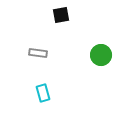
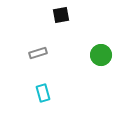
gray rectangle: rotated 24 degrees counterclockwise
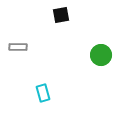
gray rectangle: moved 20 px left, 6 px up; rotated 18 degrees clockwise
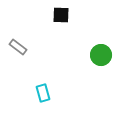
black square: rotated 12 degrees clockwise
gray rectangle: rotated 36 degrees clockwise
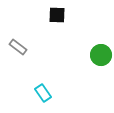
black square: moved 4 px left
cyan rectangle: rotated 18 degrees counterclockwise
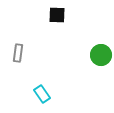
gray rectangle: moved 6 px down; rotated 60 degrees clockwise
cyan rectangle: moved 1 px left, 1 px down
